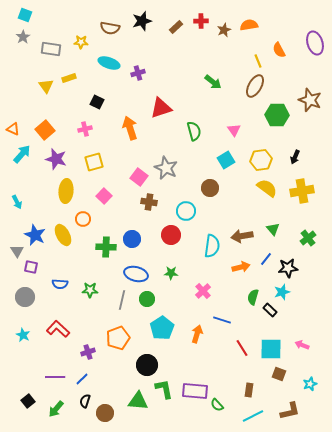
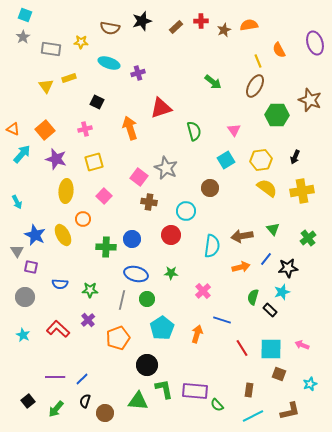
purple cross at (88, 352): moved 32 px up; rotated 24 degrees counterclockwise
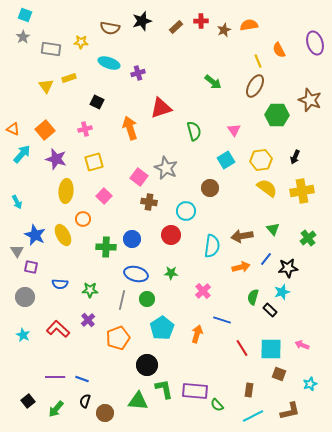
blue line at (82, 379): rotated 64 degrees clockwise
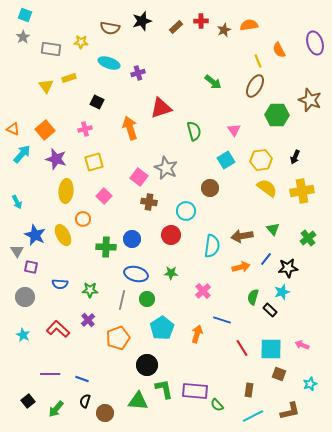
purple line at (55, 377): moved 5 px left, 3 px up
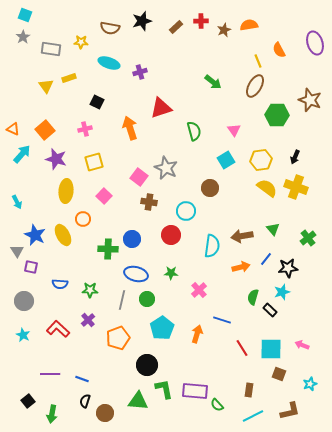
purple cross at (138, 73): moved 2 px right, 1 px up
yellow cross at (302, 191): moved 6 px left, 4 px up; rotated 30 degrees clockwise
green cross at (106, 247): moved 2 px right, 2 px down
pink cross at (203, 291): moved 4 px left, 1 px up
gray circle at (25, 297): moved 1 px left, 4 px down
green arrow at (56, 409): moved 4 px left, 5 px down; rotated 30 degrees counterclockwise
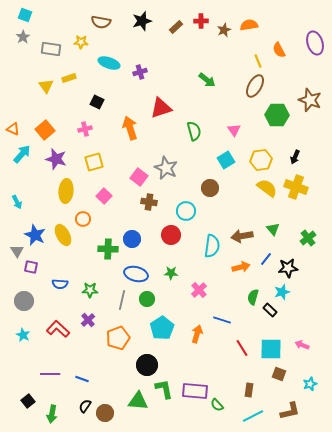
brown semicircle at (110, 28): moved 9 px left, 6 px up
green arrow at (213, 82): moved 6 px left, 2 px up
black semicircle at (85, 401): moved 5 px down; rotated 16 degrees clockwise
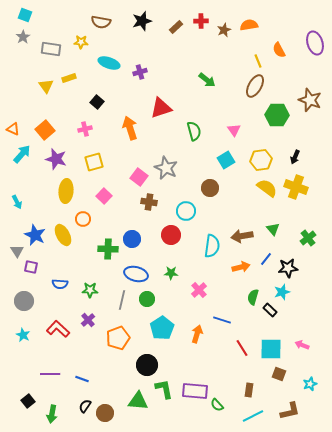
black square at (97, 102): rotated 16 degrees clockwise
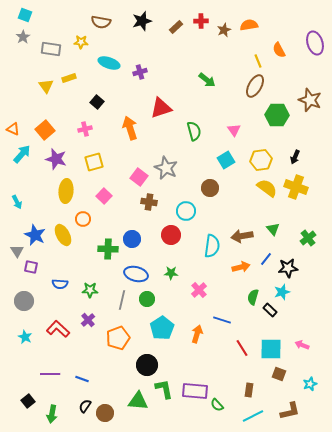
cyan star at (23, 335): moved 2 px right, 2 px down
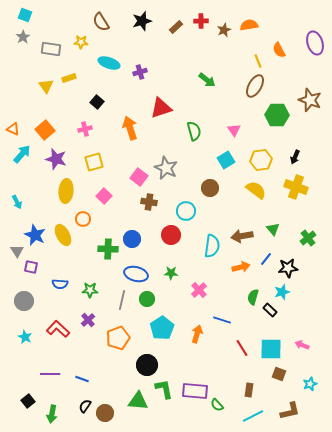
brown semicircle at (101, 22): rotated 48 degrees clockwise
yellow semicircle at (267, 188): moved 11 px left, 2 px down
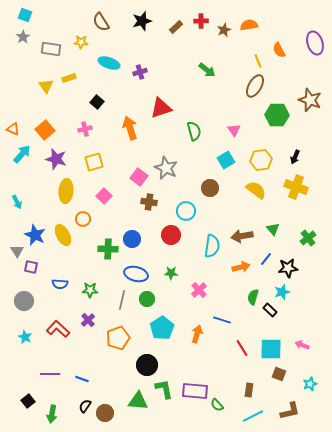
green arrow at (207, 80): moved 10 px up
